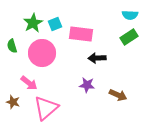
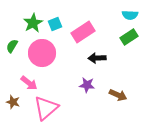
pink rectangle: moved 2 px right, 2 px up; rotated 40 degrees counterclockwise
green semicircle: rotated 48 degrees clockwise
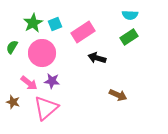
green semicircle: moved 1 px down
black arrow: rotated 18 degrees clockwise
purple star: moved 35 px left, 4 px up
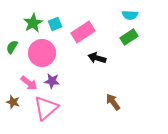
brown arrow: moved 5 px left, 7 px down; rotated 150 degrees counterclockwise
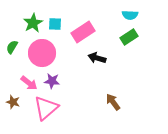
cyan square: rotated 24 degrees clockwise
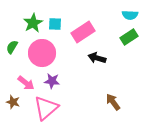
pink arrow: moved 3 px left
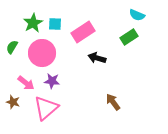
cyan semicircle: moved 7 px right; rotated 21 degrees clockwise
